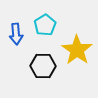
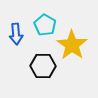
cyan pentagon: rotated 10 degrees counterclockwise
yellow star: moved 5 px left, 5 px up
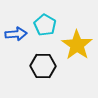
blue arrow: rotated 90 degrees counterclockwise
yellow star: moved 5 px right
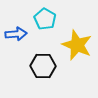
cyan pentagon: moved 6 px up
yellow star: rotated 12 degrees counterclockwise
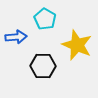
blue arrow: moved 3 px down
